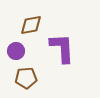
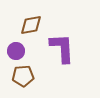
brown pentagon: moved 3 px left, 2 px up
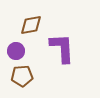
brown pentagon: moved 1 px left
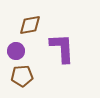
brown diamond: moved 1 px left
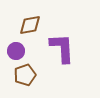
brown pentagon: moved 3 px right, 1 px up; rotated 15 degrees counterclockwise
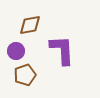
purple L-shape: moved 2 px down
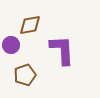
purple circle: moved 5 px left, 6 px up
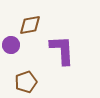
brown pentagon: moved 1 px right, 7 px down
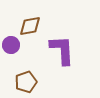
brown diamond: moved 1 px down
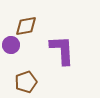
brown diamond: moved 4 px left
